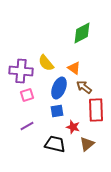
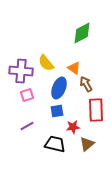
brown arrow: moved 2 px right, 3 px up; rotated 21 degrees clockwise
red star: rotated 24 degrees counterclockwise
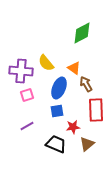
black trapezoid: moved 1 px right; rotated 10 degrees clockwise
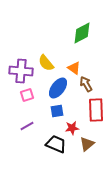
blue ellipse: moved 1 px left; rotated 15 degrees clockwise
red star: moved 1 px left, 1 px down
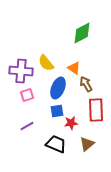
blue ellipse: rotated 15 degrees counterclockwise
red star: moved 1 px left, 5 px up
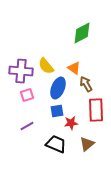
yellow semicircle: moved 3 px down
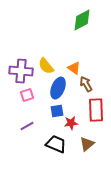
green diamond: moved 13 px up
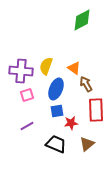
yellow semicircle: rotated 60 degrees clockwise
blue ellipse: moved 2 px left, 1 px down
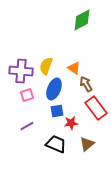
blue ellipse: moved 2 px left
red rectangle: moved 2 px up; rotated 35 degrees counterclockwise
